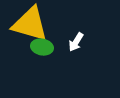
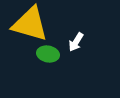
green ellipse: moved 6 px right, 7 px down
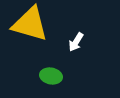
green ellipse: moved 3 px right, 22 px down
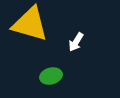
green ellipse: rotated 25 degrees counterclockwise
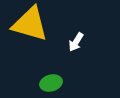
green ellipse: moved 7 px down
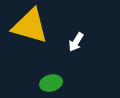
yellow triangle: moved 2 px down
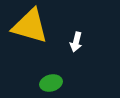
white arrow: rotated 18 degrees counterclockwise
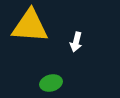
yellow triangle: rotated 12 degrees counterclockwise
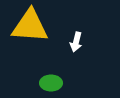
green ellipse: rotated 15 degrees clockwise
